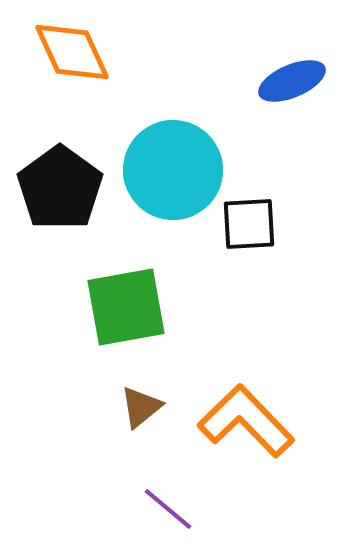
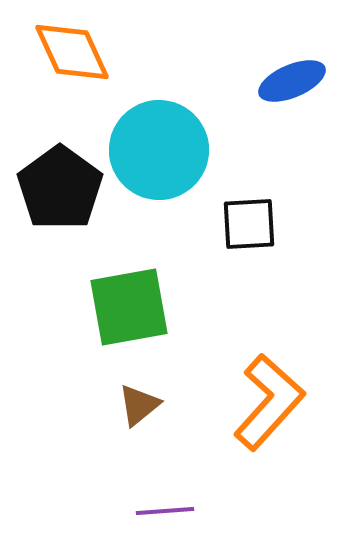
cyan circle: moved 14 px left, 20 px up
green square: moved 3 px right
brown triangle: moved 2 px left, 2 px up
orange L-shape: moved 23 px right, 19 px up; rotated 86 degrees clockwise
purple line: moved 3 px left, 2 px down; rotated 44 degrees counterclockwise
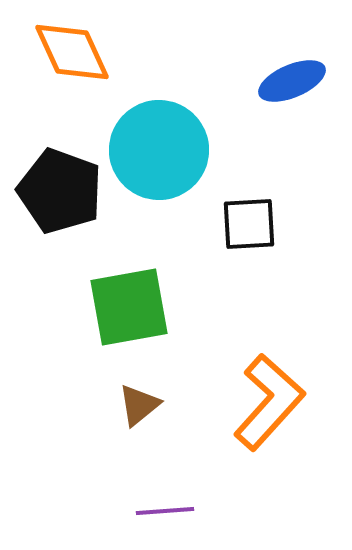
black pentagon: moved 3 px down; rotated 16 degrees counterclockwise
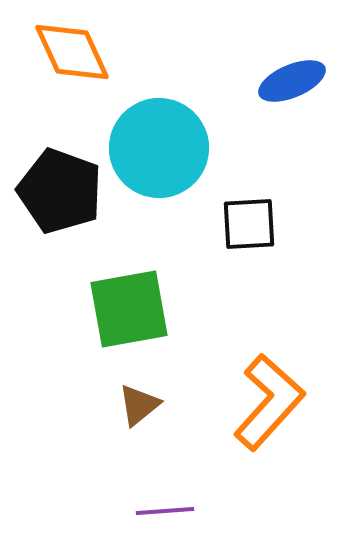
cyan circle: moved 2 px up
green square: moved 2 px down
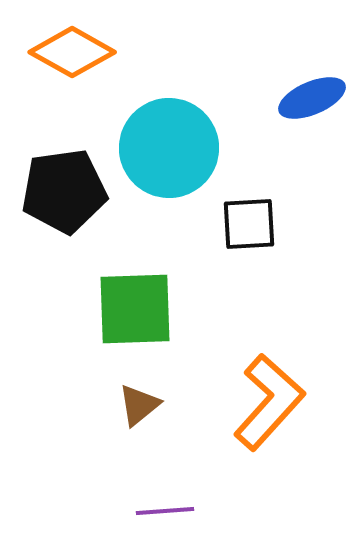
orange diamond: rotated 36 degrees counterclockwise
blue ellipse: moved 20 px right, 17 px down
cyan circle: moved 10 px right
black pentagon: moved 4 px right; rotated 28 degrees counterclockwise
green square: moved 6 px right; rotated 8 degrees clockwise
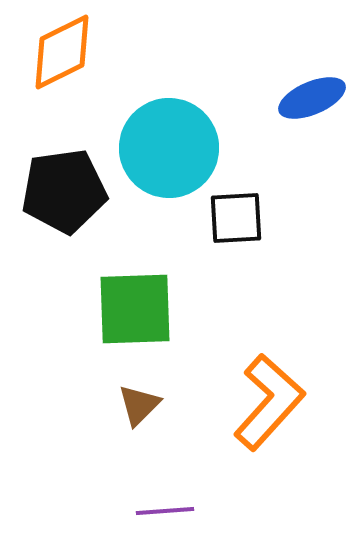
orange diamond: moved 10 px left; rotated 56 degrees counterclockwise
black square: moved 13 px left, 6 px up
brown triangle: rotated 6 degrees counterclockwise
